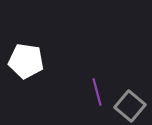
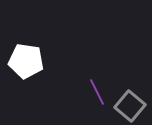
purple line: rotated 12 degrees counterclockwise
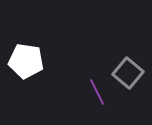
gray square: moved 2 px left, 33 px up
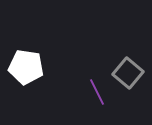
white pentagon: moved 6 px down
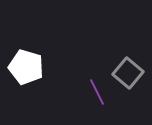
white pentagon: rotated 8 degrees clockwise
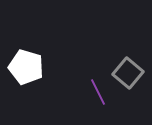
purple line: moved 1 px right
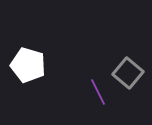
white pentagon: moved 2 px right, 2 px up
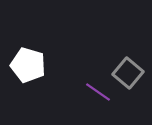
purple line: rotated 28 degrees counterclockwise
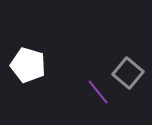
purple line: rotated 16 degrees clockwise
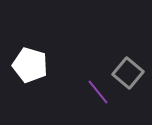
white pentagon: moved 2 px right
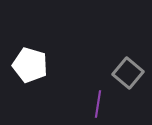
purple line: moved 12 px down; rotated 48 degrees clockwise
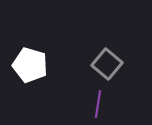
gray square: moved 21 px left, 9 px up
